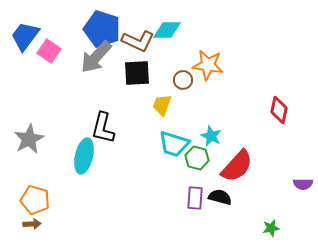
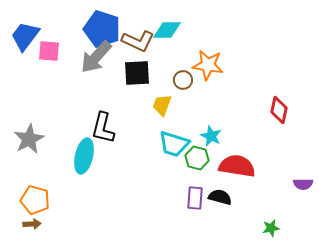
pink square: rotated 30 degrees counterclockwise
red semicircle: rotated 123 degrees counterclockwise
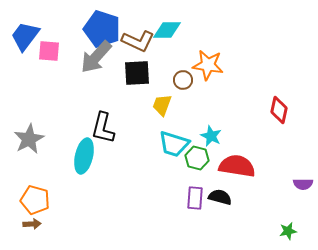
green star: moved 17 px right, 3 px down
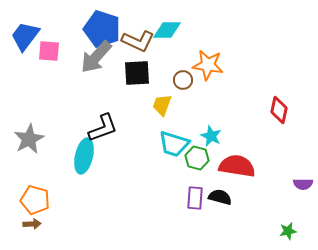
black L-shape: rotated 124 degrees counterclockwise
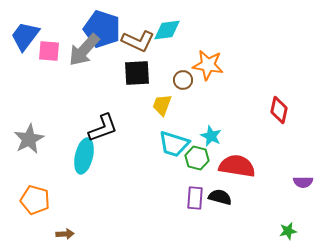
cyan diamond: rotated 8 degrees counterclockwise
gray arrow: moved 12 px left, 7 px up
purple semicircle: moved 2 px up
brown arrow: moved 33 px right, 10 px down
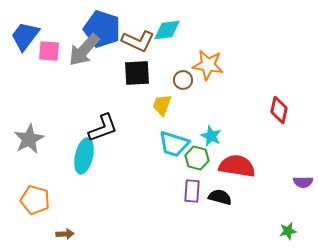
purple rectangle: moved 3 px left, 7 px up
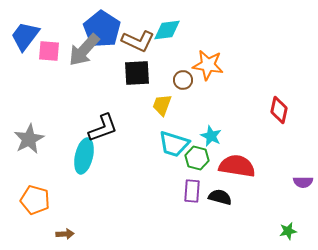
blue pentagon: rotated 15 degrees clockwise
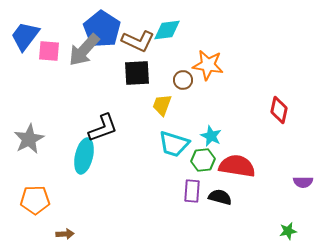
green hexagon: moved 6 px right, 2 px down; rotated 20 degrees counterclockwise
orange pentagon: rotated 16 degrees counterclockwise
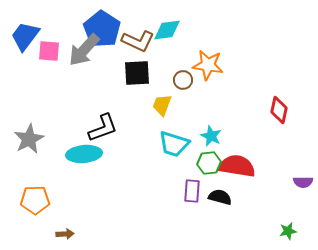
cyan ellipse: moved 2 px up; rotated 72 degrees clockwise
green hexagon: moved 6 px right, 3 px down
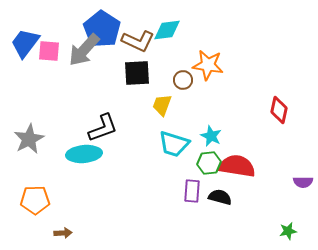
blue trapezoid: moved 7 px down
brown arrow: moved 2 px left, 1 px up
